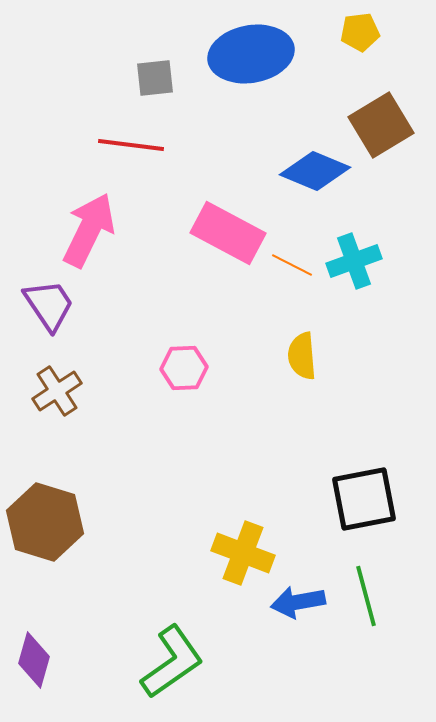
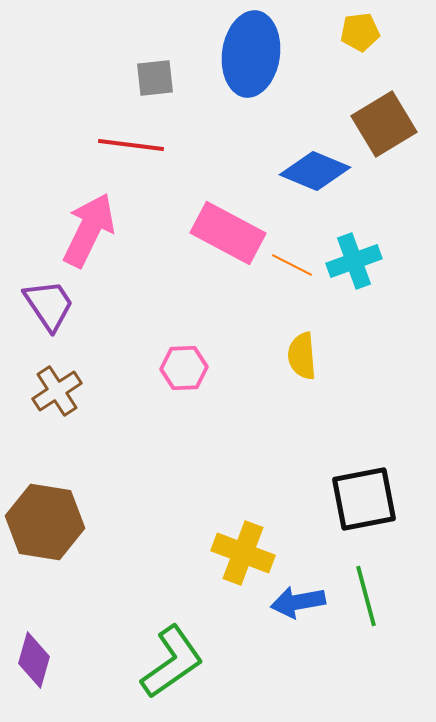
blue ellipse: rotated 72 degrees counterclockwise
brown square: moved 3 px right, 1 px up
brown hexagon: rotated 8 degrees counterclockwise
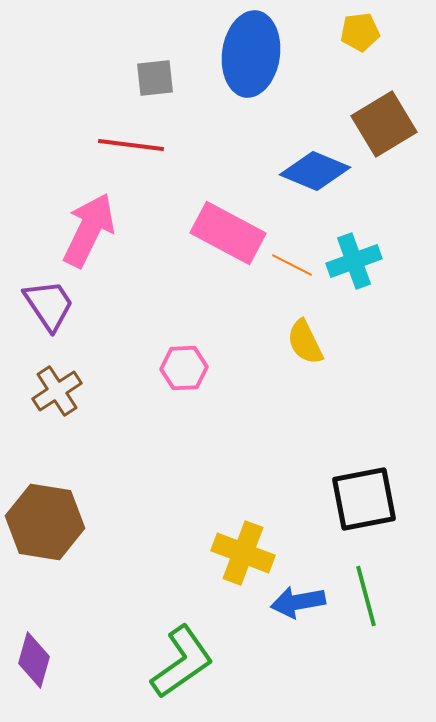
yellow semicircle: moved 3 px right, 14 px up; rotated 21 degrees counterclockwise
green L-shape: moved 10 px right
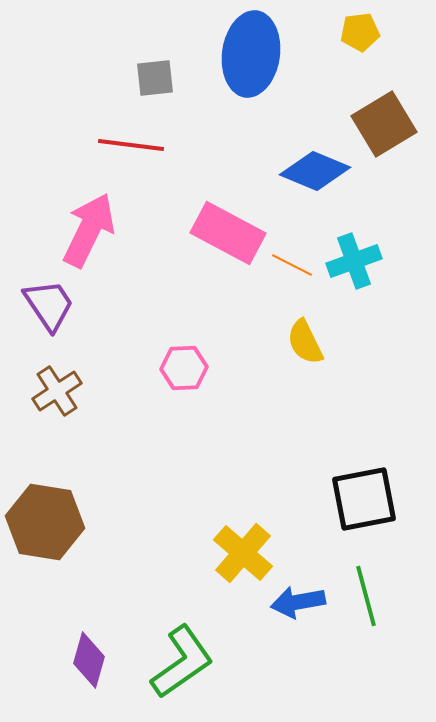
yellow cross: rotated 20 degrees clockwise
purple diamond: moved 55 px right
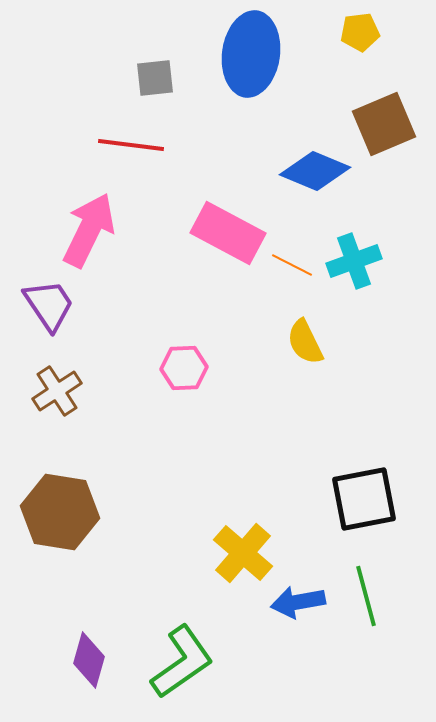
brown square: rotated 8 degrees clockwise
brown hexagon: moved 15 px right, 10 px up
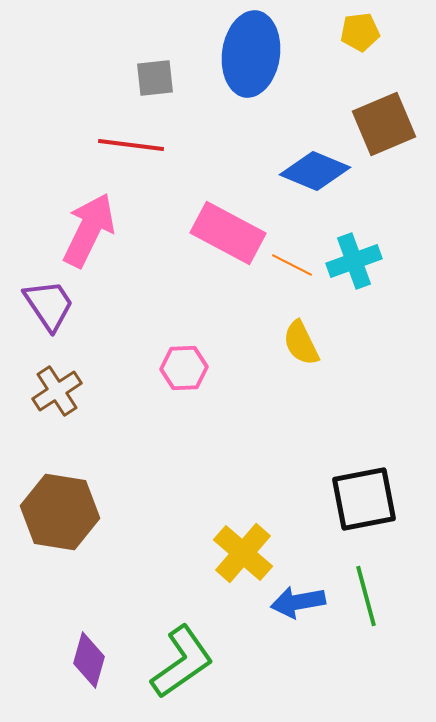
yellow semicircle: moved 4 px left, 1 px down
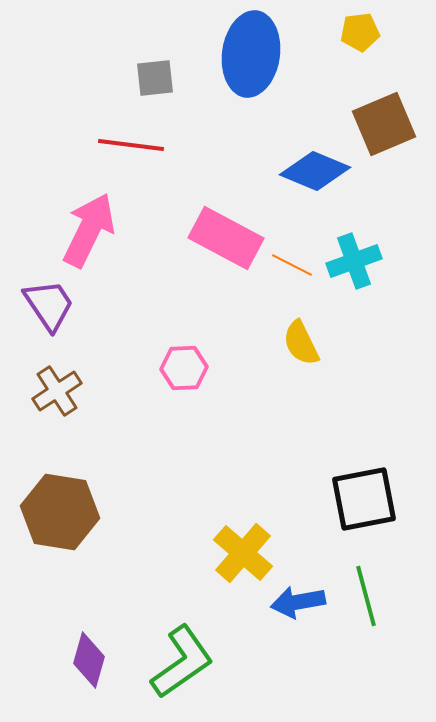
pink rectangle: moved 2 px left, 5 px down
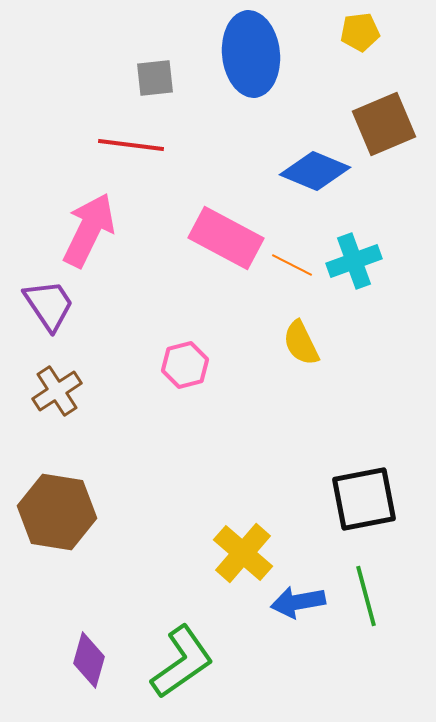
blue ellipse: rotated 14 degrees counterclockwise
pink hexagon: moved 1 px right, 3 px up; rotated 12 degrees counterclockwise
brown hexagon: moved 3 px left
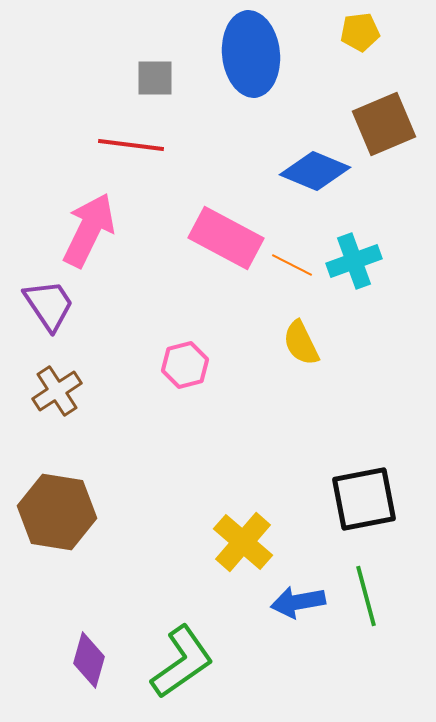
gray square: rotated 6 degrees clockwise
yellow cross: moved 11 px up
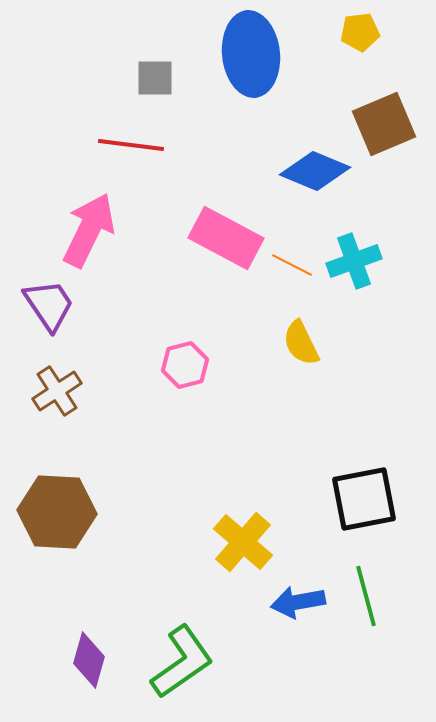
brown hexagon: rotated 6 degrees counterclockwise
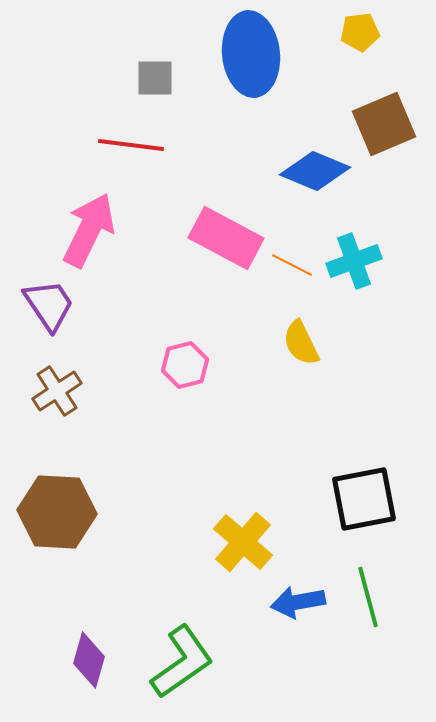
green line: moved 2 px right, 1 px down
